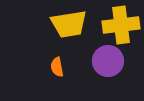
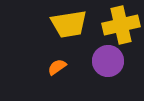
yellow cross: rotated 6 degrees counterclockwise
orange semicircle: rotated 66 degrees clockwise
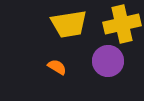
yellow cross: moved 1 px right, 1 px up
orange semicircle: rotated 66 degrees clockwise
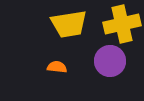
purple circle: moved 2 px right
orange semicircle: rotated 24 degrees counterclockwise
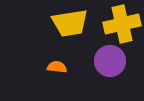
yellow trapezoid: moved 1 px right, 1 px up
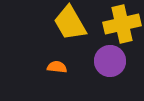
yellow trapezoid: rotated 69 degrees clockwise
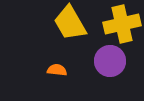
orange semicircle: moved 3 px down
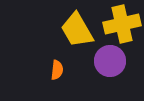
yellow trapezoid: moved 7 px right, 7 px down
orange semicircle: rotated 90 degrees clockwise
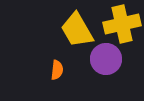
purple circle: moved 4 px left, 2 px up
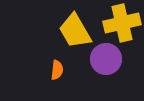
yellow cross: moved 1 px up
yellow trapezoid: moved 2 px left, 1 px down
